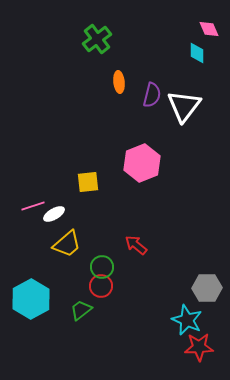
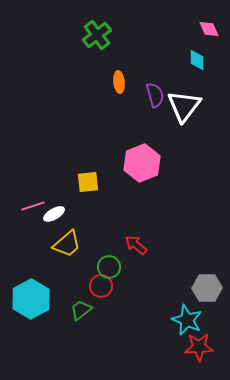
green cross: moved 4 px up
cyan diamond: moved 7 px down
purple semicircle: moved 3 px right; rotated 30 degrees counterclockwise
green circle: moved 7 px right
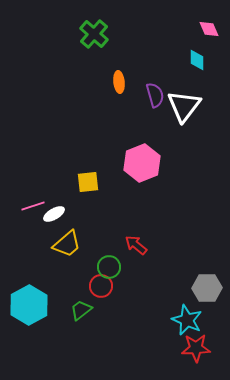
green cross: moved 3 px left, 1 px up; rotated 12 degrees counterclockwise
cyan hexagon: moved 2 px left, 6 px down
red star: moved 3 px left, 1 px down
